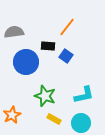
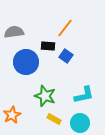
orange line: moved 2 px left, 1 px down
cyan circle: moved 1 px left
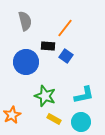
gray semicircle: moved 11 px right, 11 px up; rotated 84 degrees clockwise
cyan circle: moved 1 px right, 1 px up
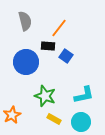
orange line: moved 6 px left
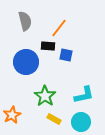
blue square: moved 1 px up; rotated 24 degrees counterclockwise
green star: rotated 15 degrees clockwise
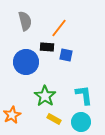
black rectangle: moved 1 px left, 1 px down
cyan L-shape: rotated 85 degrees counterclockwise
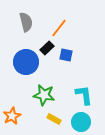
gray semicircle: moved 1 px right, 1 px down
black rectangle: moved 1 px down; rotated 48 degrees counterclockwise
green star: moved 1 px left, 1 px up; rotated 25 degrees counterclockwise
orange star: moved 1 px down
